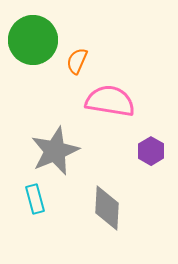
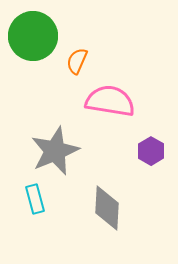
green circle: moved 4 px up
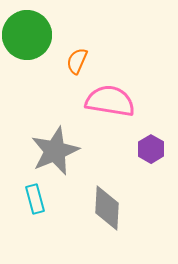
green circle: moved 6 px left, 1 px up
purple hexagon: moved 2 px up
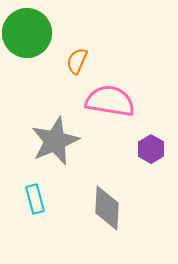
green circle: moved 2 px up
gray star: moved 10 px up
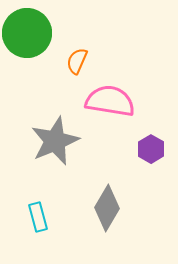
cyan rectangle: moved 3 px right, 18 px down
gray diamond: rotated 27 degrees clockwise
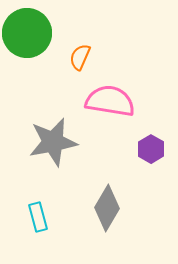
orange semicircle: moved 3 px right, 4 px up
gray star: moved 2 px left, 1 px down; rotated 12 degrees clockwise
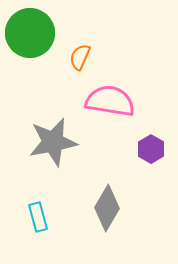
green circle: moved 3 px right
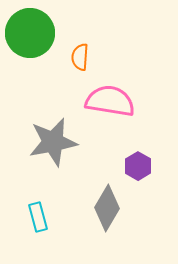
orange semicircle: rotated 20 degrees counterclockwise
purple hexagon: moved 13 px left, 17 px down
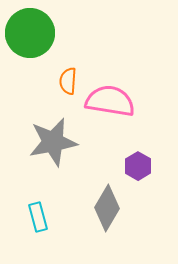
orange semicircle: moved 12 px left, 24 px down
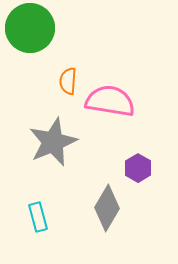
green circle: moved 5 px up
gray star: rotated 12 degrees counterclockwise
purple hexagon: moved 2 px down
